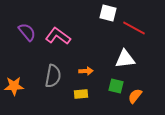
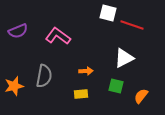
red line: moved 2 px left, 3 px up; rotated 10 degrees counterclockwise
purple semicircle: moved 9 px left, 1 px up; rotated 108 degrees clockwise
white triangle: moved 1 px left, 1 px up; rotated 20 degrees counterclockwise
gray semicircle: moved 9 px left
orange star: rotated 12 degrees counterclockwise
orange semicircle: moved 6 px right
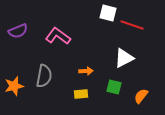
green square: moved 2 px left, 1 px down
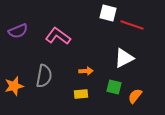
orange semicircle: moved 6 px left
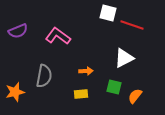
orange star: moved 1 px right, 6 px down
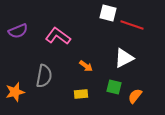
orange arrow: moved 5 px up; rotated 40 degrees clockwise
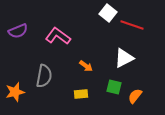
white square: rotated 24 degrees clockwise
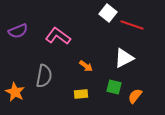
orange star: rotated 30 degrees counterclockwise
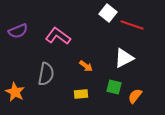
gray semicircle: moved 2 px right, 2 px up
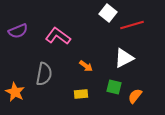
red line: rotated 35 degrees counterclockwise
gray semicircle: moved 2 px left
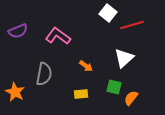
white triangle: rotated 15 degrees counterclockwise
orange semicircle: moved 4 px left, 2 px down
